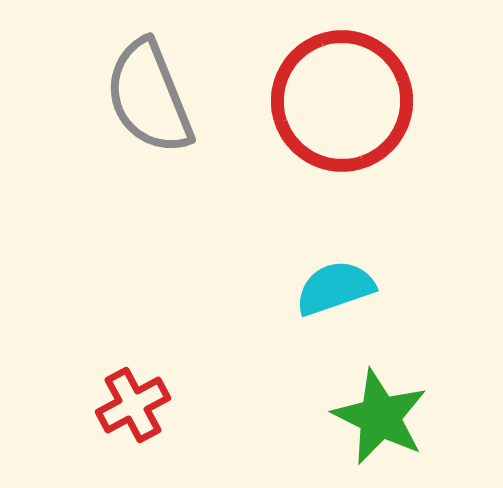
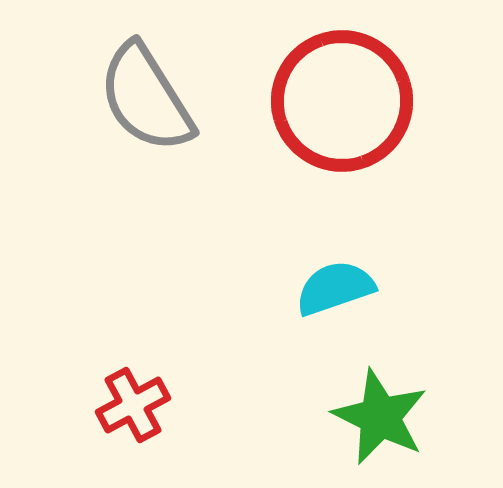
gray semicircle: moved 3 px left, 1 px down; rotated 10 degrees counterclockwise
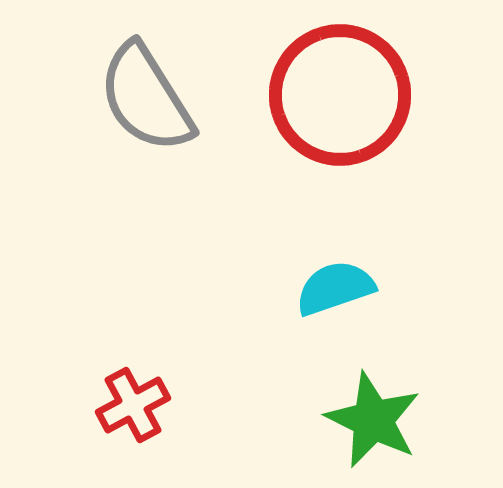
red circle: moved 2 px left, 6 px up
green star: moved 7 px left, 3 px down
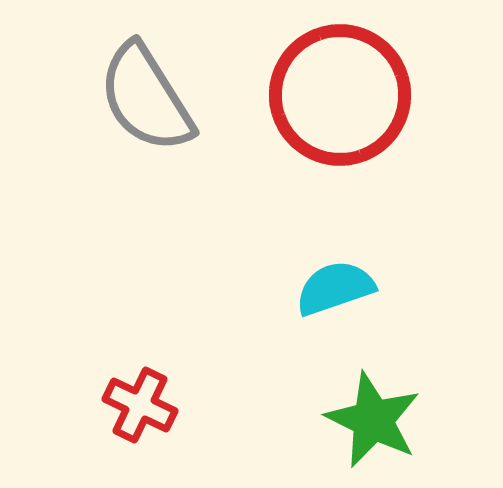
red cross: moved 7 px right; rotated 36 degrees counterclockwise
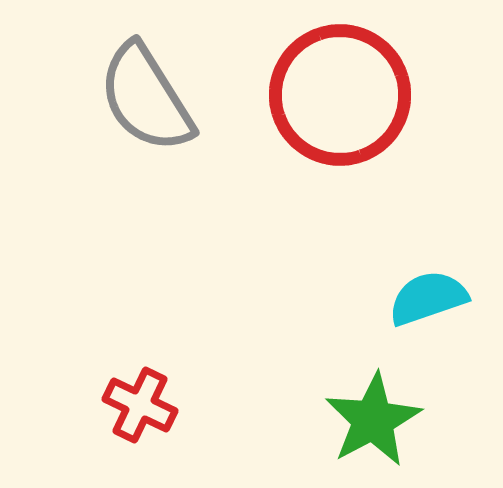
cyan semicircle: moved 93 px right, 10 px down
green star: rotated 18 degrees clockwise
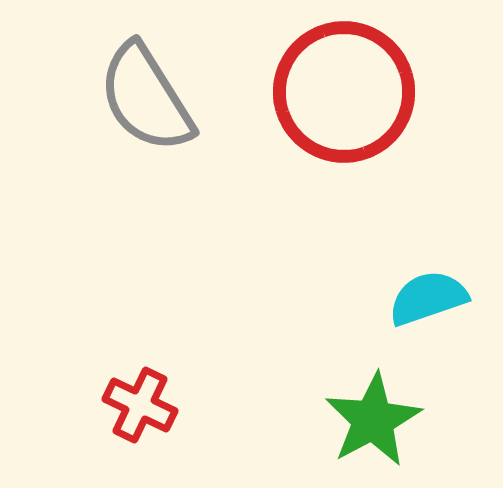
red circle: moved 4 px right, 3 px up
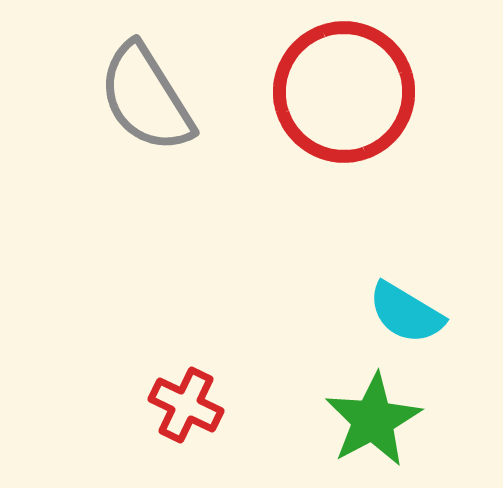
cyan semicircle: moved 22 px left, 15 px down; rotated 130 degrees counterclockwise
red cross: moved 46 px right
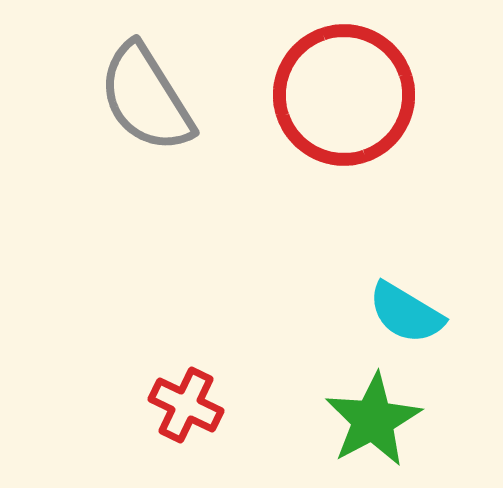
red circle: moved 3 px down
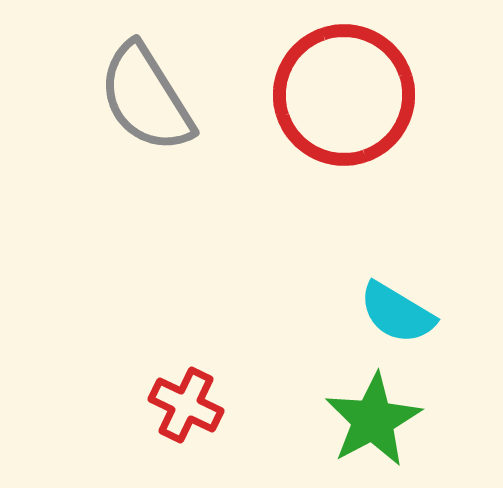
cyan semicircle: moved 9 px left
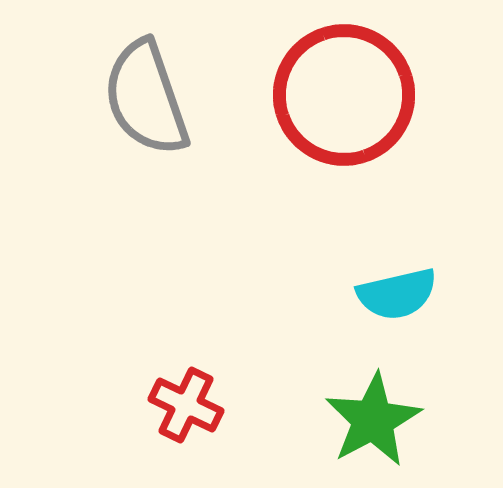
gray semicircle: rotated 13 degrees clockwise
cyan semicircle: moved 19 px up; rotated 44 degrees counterclockwise
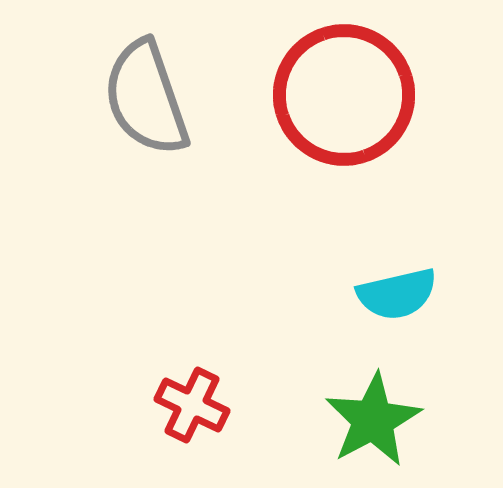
red cross: moved 6 px right
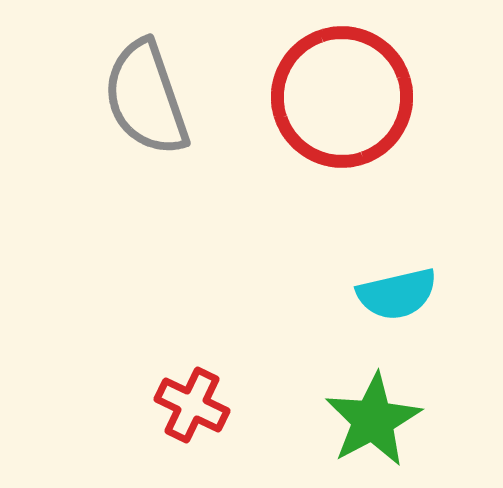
red circle: moved 2 px left, 2 px down
